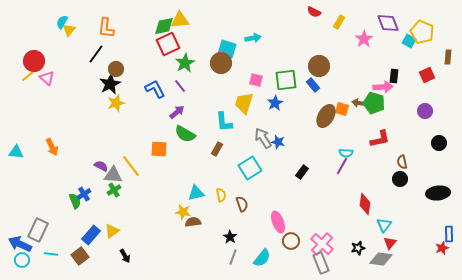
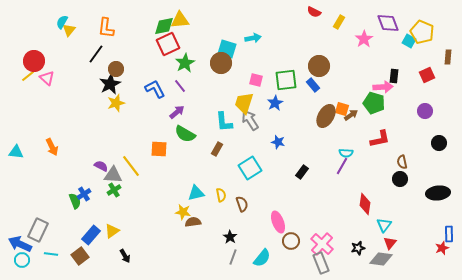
brown arrow at (359, 103): moved 8 px left, 12 px down; rotated 136 degrees clockwise
gray arrow at (263, 138): moved 13 px left, 18 px up
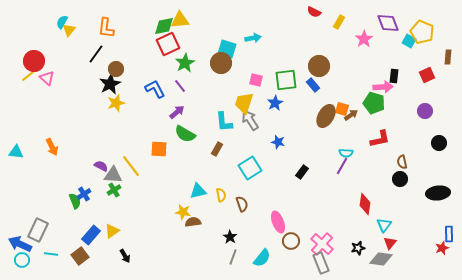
cyan triangle at (196, 193): moved 2 px right, 2 px up
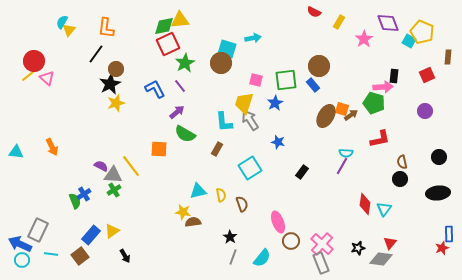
black circle at (439, 143): moved 14 px down
cyan triangle at (384, 225): moved 16 px up
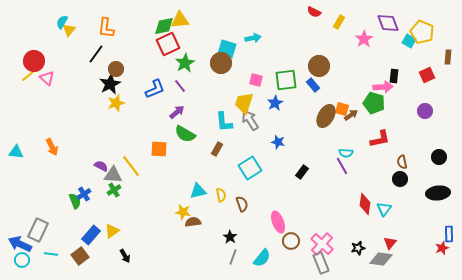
blue L-shape at (155, 89): rotated 95 degrees clockwise
purple line at (342, 166): rotated 60 degrees counterclockwise
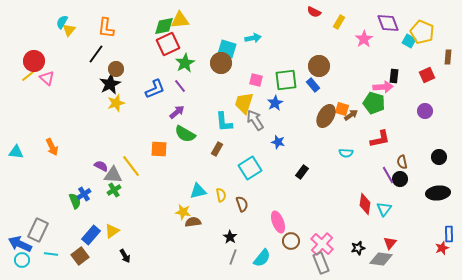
gray arrow at (250, 120): moved 5 px right
purple line at (342, 166): moved 46 px right, 9 px down
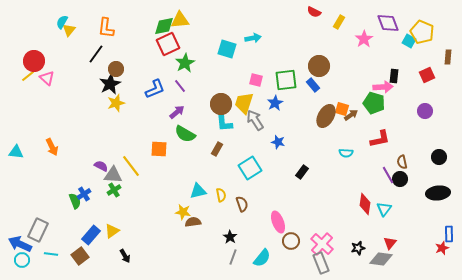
brown circle at (221, 63): moved 41 px down
